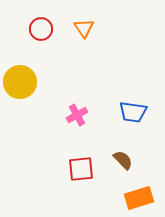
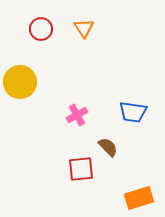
brown semicircle: moved 15 px left, 13 px up
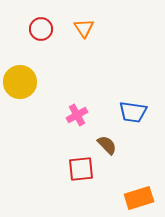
brown semicircle: moved 1 px left, 2 px up
